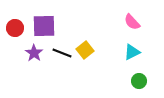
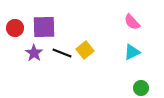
purple square: moved 1 px down
green circle: moved 2 px right, 7 px down
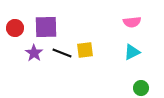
pink semicircle: rotated 54 degrees counterclockwise
purple square: moved 2 px right
yellow square: rotated 30 degrees clockwise
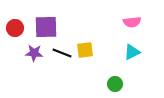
purple star: rotated 30 degrees counterclockwise
green circle: moved 26 px left, 4 px up
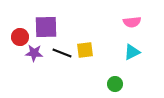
red circle: moved 5 px right, 9 px down
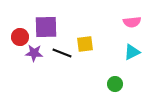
yellow square: moved 6 px up
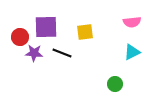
yellow square: moved 12 px up
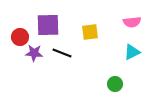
purple square: moved 2 px right, 2 px up
yellow square: moved 5 px right
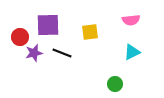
pink semicircle: moved 1 px left, 2 px up
purple star: rotated 18 degrees counterclockwise
